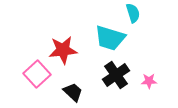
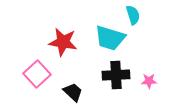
cyan semicircle: moved 2 px down
red star: moved 8 px up; rotated 16 degrees clockwise
black cross: rotated 32 degrees clockwise
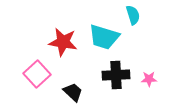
cyan trapezoid: moved 6 px left, 1 px up
pink star: moved 2 px up
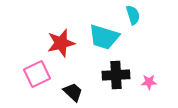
red star: moved 2 px left, 1 px down; rotated 24 degrees counterclockwise
pink square: rotated 16 degrees clockwise
pink star: moved 3 px down
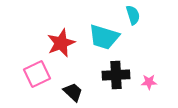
red star: rotated 8 degrees counterclockwise
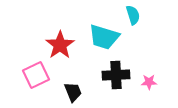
red star: moved 1 px left, 2 px down; rotated 12 degrees counterclockwise
pink square: moved 1 px left, 1 px down
black trapezoid: rotated 25 degrees clockwise
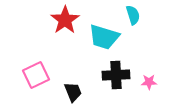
red star: moved 5 px right, 25 px up
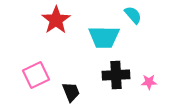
cyan semicircle: rotated 24 degrees counterclockwise
red star: moved 9 px left
cyan trapezoid: rotated 16 degrees counterclockwise
black trapezoid: moved 2 px left
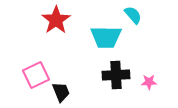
cyan trapezoid: moved 2 px right
black trapezoid: moved 10 px left
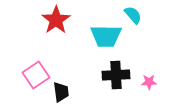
cyan trapezoid: moved 1 px up
pink square: rotated 8 degrees counterclockwise
black trapezoid: rotated 15 degrees clockwise
